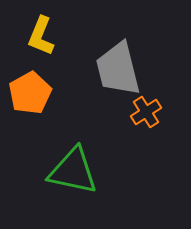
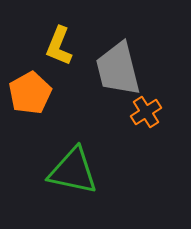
yellow L-shape: moved 18 px right, 10 px down
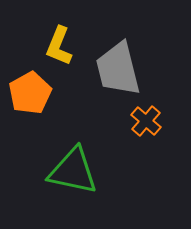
orange cross: moved 9 px down; rotated 16 degrees counterclockwise
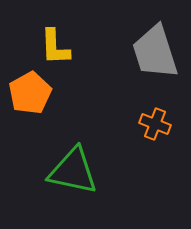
yellow L-shape: moved 4 px left, 1 px down; rotated 24 degrees counterclockwise
gray trapezoid: moved 37 px right, 17 px up; rotated 4 degrees counterclockwise
orange cross: moved 9 px right, 3 px down; rotated 20 degrees counterclockwise
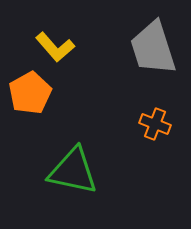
yellow L-shape: rotated 39 degrees counterclockwise
gray trapezoid: moved 2 px left, 4 px up
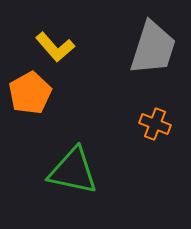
gray trapezoid: rotated 144 degrees counterclockwise
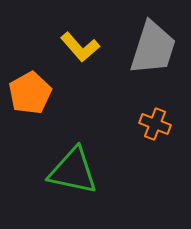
yellow L-shape: moved 25 px right
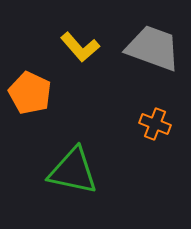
gray trapezoid: rotated 88 degrees counterclockwise
orange pentagon: rotated 18 degrees counterclockwise
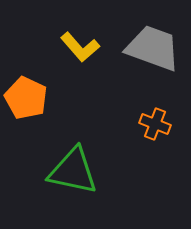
orange pentagon: moved 4 px left, 5 px down
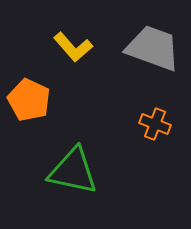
yellow L-shape: moved 7 px left
orange pentagon: moved 3 px right, 2 px down
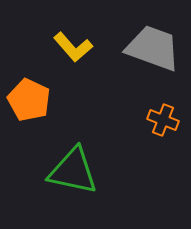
orange cross: moved 8 px right, 4 px up
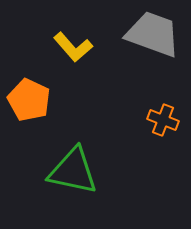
gray trapezoid: moved 14 px up
